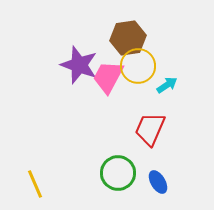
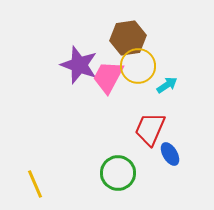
blue ellipse: moved 12 px right, 28 px up
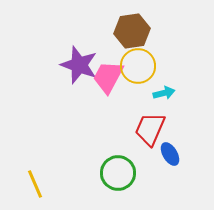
brown hexagon: moved 4 px right, 7 px up
cyan arrow: moved 3 px left, 8 px down; rotated 20 degrees clockwise
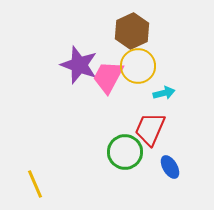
brown hexagon: rotated 16 degrees counterclockwise
blue ellipse: moved 13 px down
green circle: moved 7 px right, 21 px up
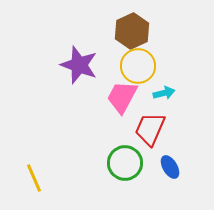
pink trapezoid: moved 14 px right, 20 px down
green circle: moved 11 px down
yellow line: moved 1 px left, 6 px up
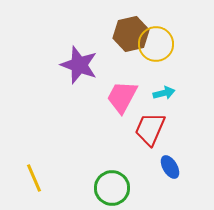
brown hexagon: moved 1 px left, 3 px down; rotated 12 degrees clockwise
yellow circle: moved 18 px right, 22 px up
green circle: moved 13 px left, 25 px down
